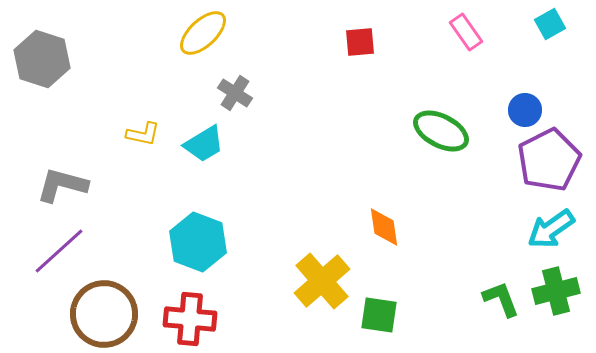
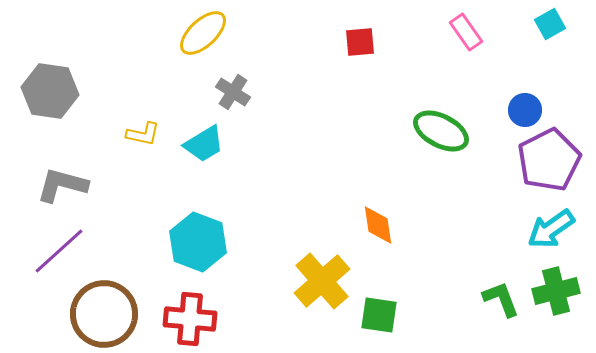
gray hexagon: moved 8 px right, 32 px down; rotated 10 degrees counterclockwise
gray cross: moved 2 px left, 1 px up
orange diamond: moved 6 px left, 2 px up
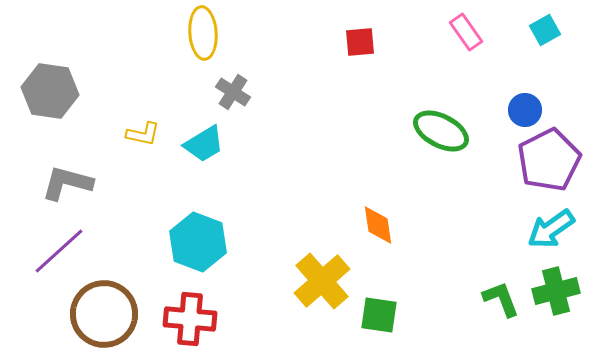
cyan square: moved 5 px left, 6 px down
yellow ellipse: rotated 51 degrees counterclockwise
gray L-shape: moved 5 px right, 2 px up
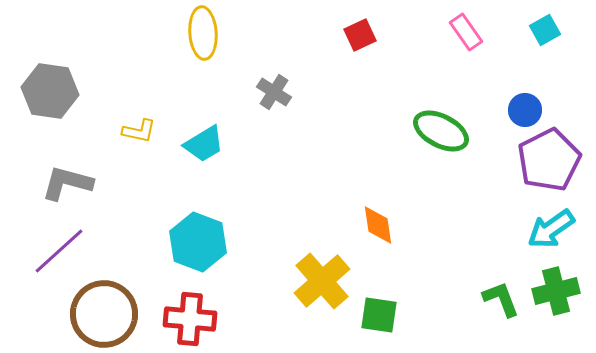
red square: moved 7 px up; rotated 20 degrees counterclockwise
gray cross: moved 41 px right
yellow L-shape: moved 4 px left, 3 px up
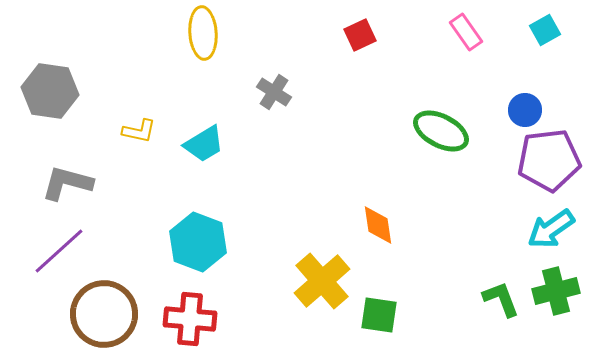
purple pentagon: rotated 20 degrees clockwise
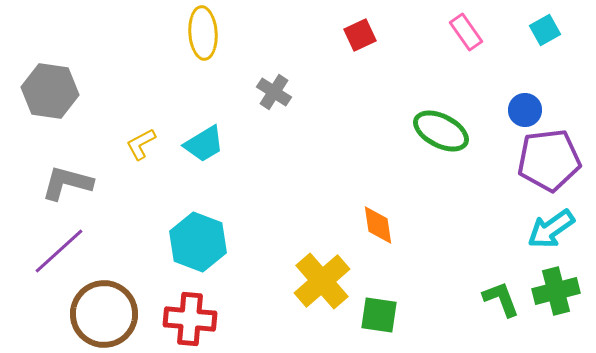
yellow L-shape: moved 2 px right, 13 px down; rotated 140 degrees clockwise
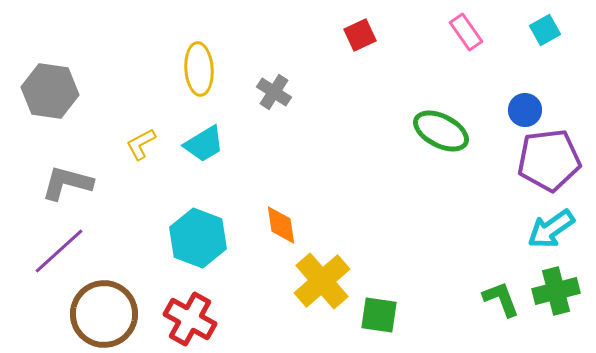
yellow ellipse: moved 4 px left, 36 px down
orange diamond: moved 97 px left
cyan hexagon: moved 4 px up
red cross: rotated 24 degrees clockwise
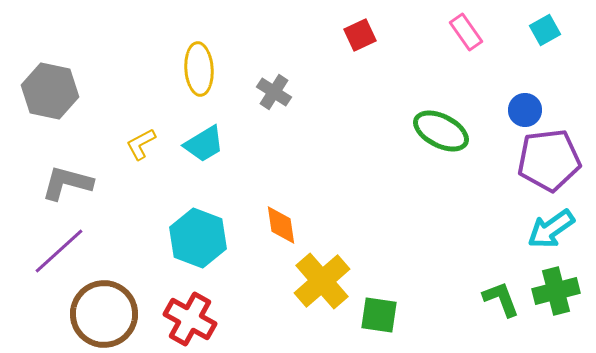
gray hexagon: rotated 4 degrees clockwise
